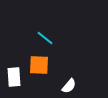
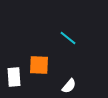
cyan line: moved 23 px right
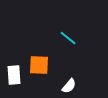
white rectangle: moved 2 px up
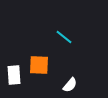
cyan line: moved 4 px left, 1 px up
white semicircle: moved 1 px right, 1 px up
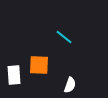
white semicircle: rotated 21 degrees counterclockwise
